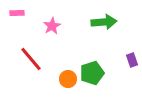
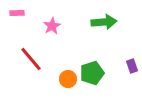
purple rectangle: moved 6 px down
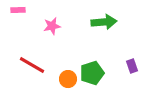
pink rectangle: moved 1 px right, 3 px up
pink star: rotated 18 degrees clockwise
red line: moved 1 px right, 6 px down; rotated 20 degrees counterclockwise
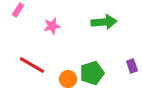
pink rectangle: rotated 56 degrees counterclockwise
